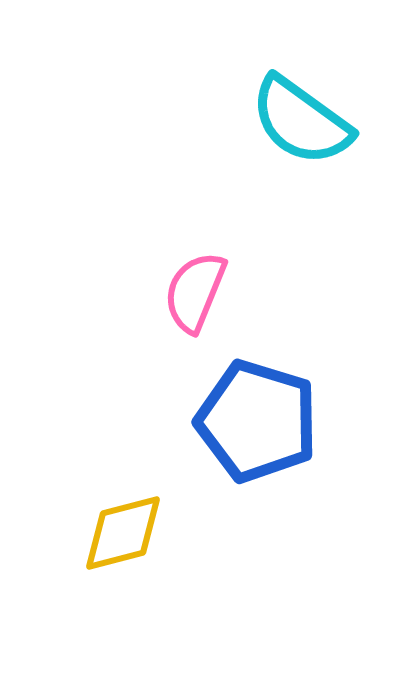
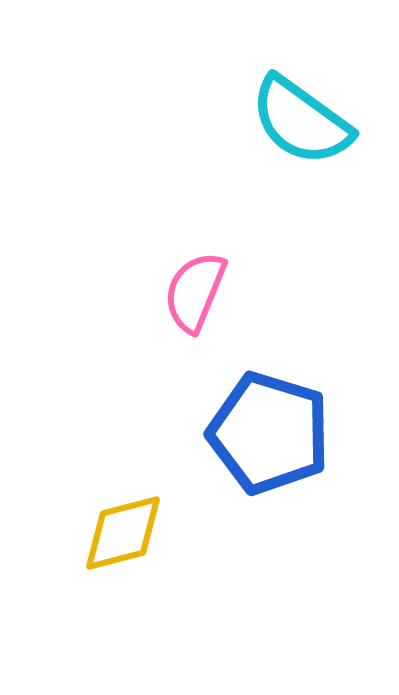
blue pentagon: moved 12 px right, 12 px down
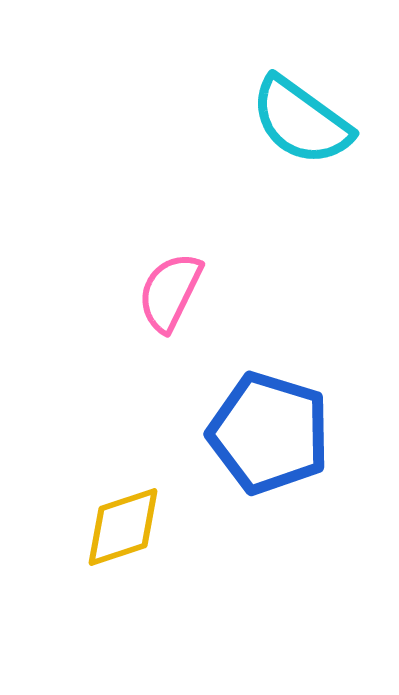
pink semicircle: moved 25 px left; rotated 4 degrees clockwise
yellow diamond: moved 6 px up; rotated 4 degrees counterclockwise
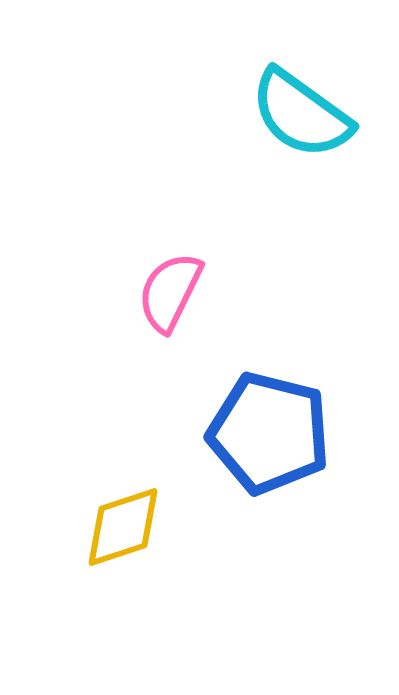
cyan semicircle: moved 7 px up
blue pentagon: rotated 3 degrees counterclockwise
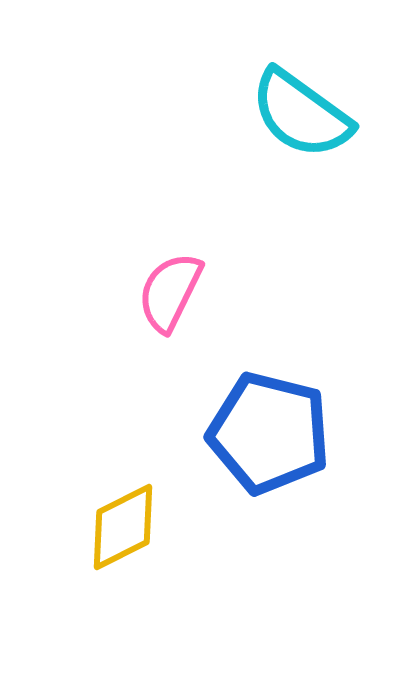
yellow diamond: rotated 8 degrees counterclockwise
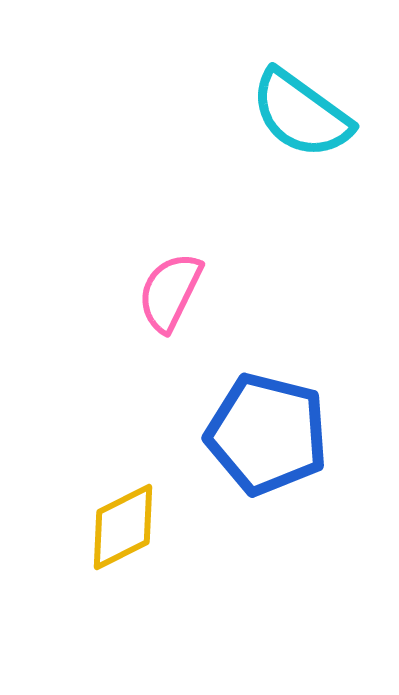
blue pentagon: moved 2 px left, 1 px down
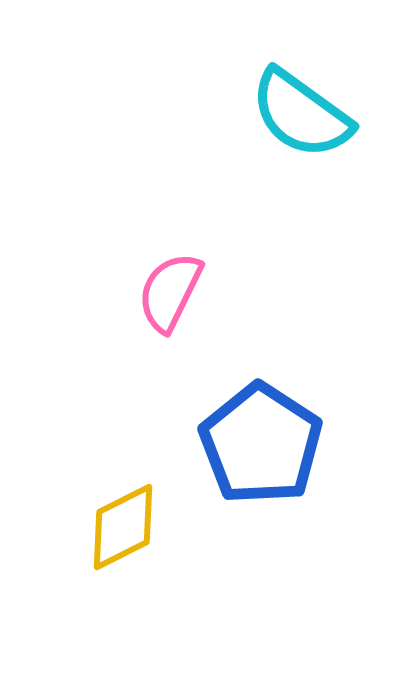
blue pentagon: moved 6 px left, 10 px down; rotated 19 degrees clockwise
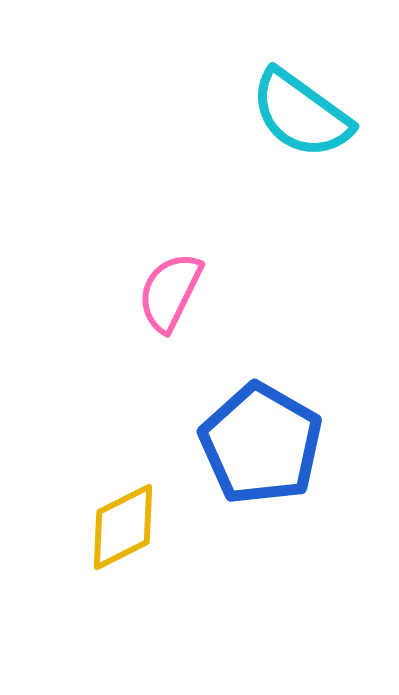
blue pentagon: rotated 3 degrees counterclockwise
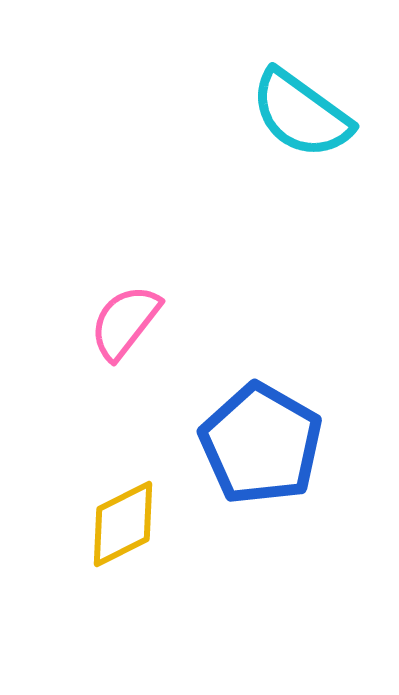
pink semicircle: moved 45 px left, 30 px down; rotated 12 degrees clockwise
yellow diamond: moved 3 px up
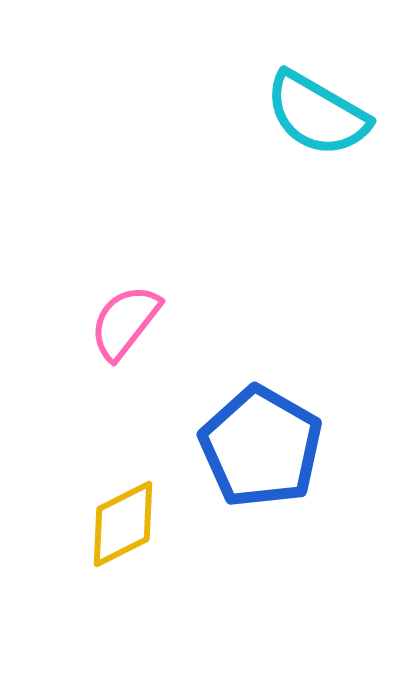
cyan semicircle: moved 16 px right; rotated 6 degrees counterclockwise
blue pentagon: moved 3 px down
